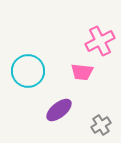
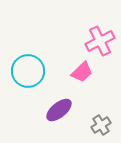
pink trapezoid: rotated 50 degrees counterclockwise
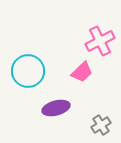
purple ellipse: moved 3 px left, 2 px up; rotated 24 degrees clockwise
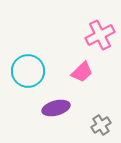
pink cross: moved 6 px up
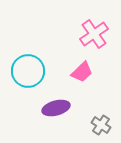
pink cross: moved 6 px left, 1 px up; rotated 8 degrees counterclockwise
gray cross: rotated 24 degrees counterclockwise
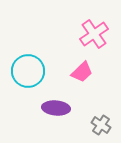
purple ellipse: rotated 20 degrees clockwise
